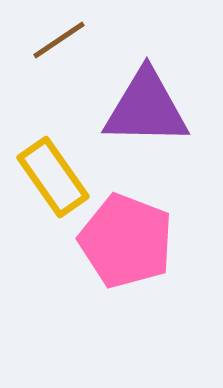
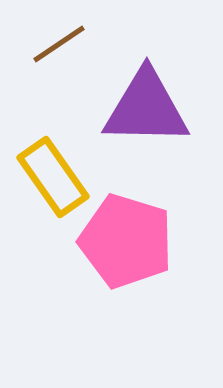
brown line: moved 4 px down
pink pentagon: rotated 4 degrees counterclockwise
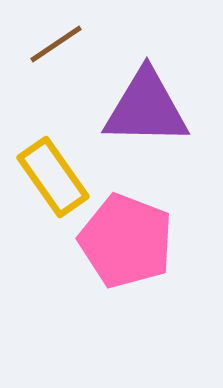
brown line: moved 3 px left
pink pentagon: rotated 4 degrees clockwise
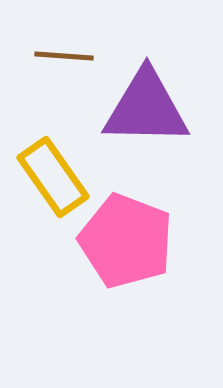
brown line: moved 8 px right, 12 px down; rotated 38 degrees clockwise
